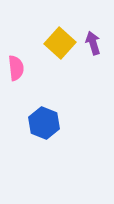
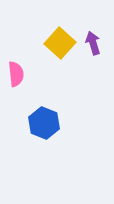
pink semicircle: moved 6 px down
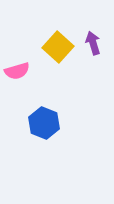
yellow square: moved 2 px left, 4 px down
pink semicircle: moved 1 px right, 3 px up; rotated 80 degrees clockwise
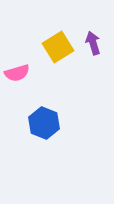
yellow square: rotated 16 degrees clockwise
pink semicircle: moved 2 px down
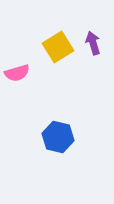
blue hexagon: moved 14 px right, 14 px down; rotated 8 degrees counterclockwise
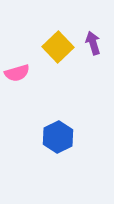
yellow square: rotated 12 degrees counterclockwise
blue hexagon: rotated 20 degrees clockwise
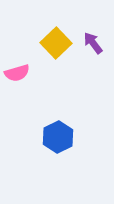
purple arrow: rotated 20 degrees counterclockwise
yellow square: moved 2 px left, 4 px up
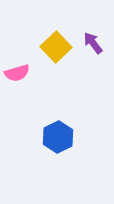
yellow square: moved 4 px down
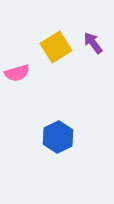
yellow square: rotated 12 degrees clockwise
